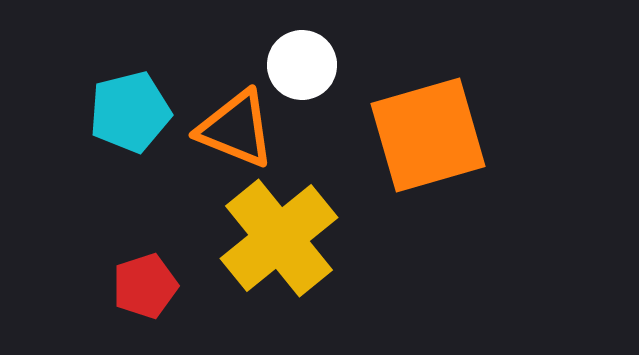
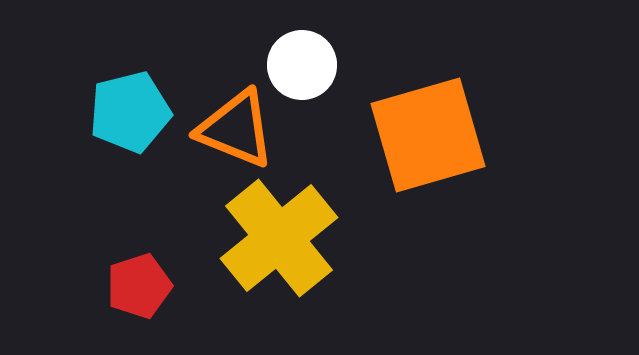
red pentagon: moved 6 px left
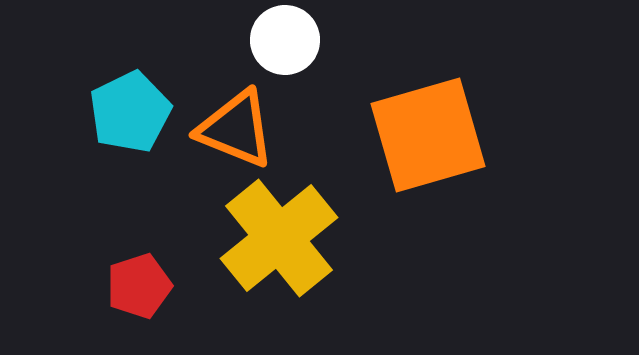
white circle: moved 17 px left, 25 px up
cyan pentagon: rotated 12 degrees counterclockwise
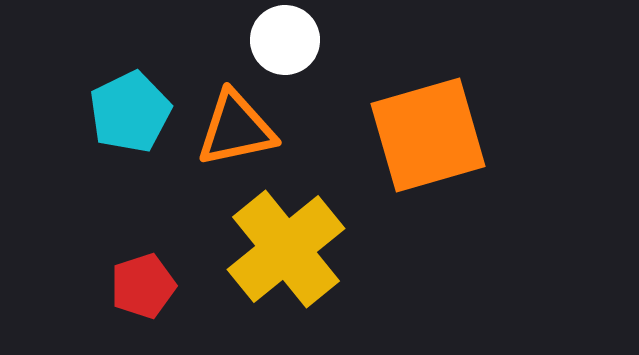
orange triangle: rotated 34 degrees counterclockwise
yellow cross: moved 7 px right, 11 px down
red pentagon: moved 4 px right
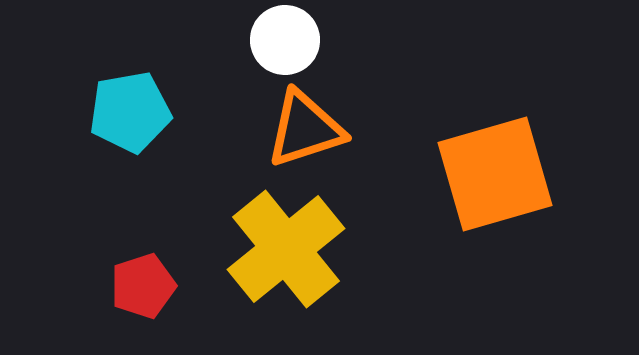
cyan pentagon: rotated 16 degrees clockwise
orange triangle: moved 69 px right; rotated 6 degrees counterclockwise
orange square: moved 67 px right, 39 px down
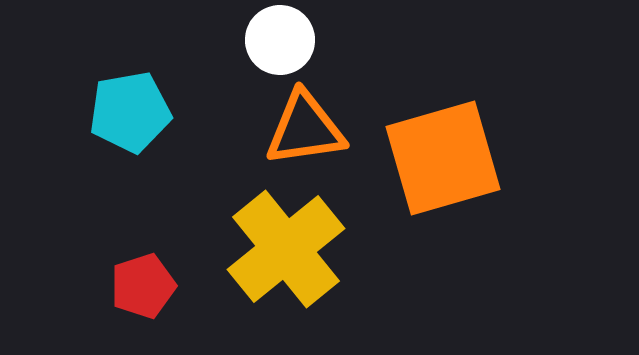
white circle: moved 5 px left
orange triangle: rotated 10 degrees clockwise
orange square: moved 52 px left, 16 px up
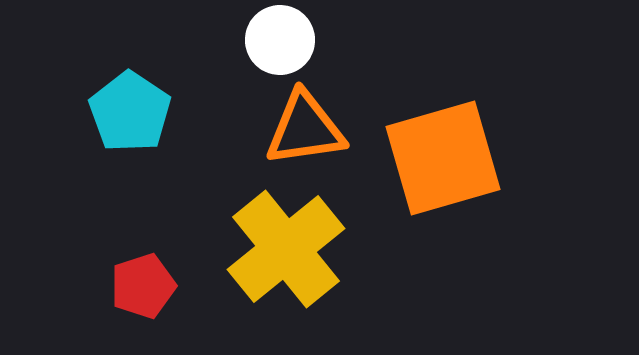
cyan pentagon: rotated 28 degrees counterclockwise
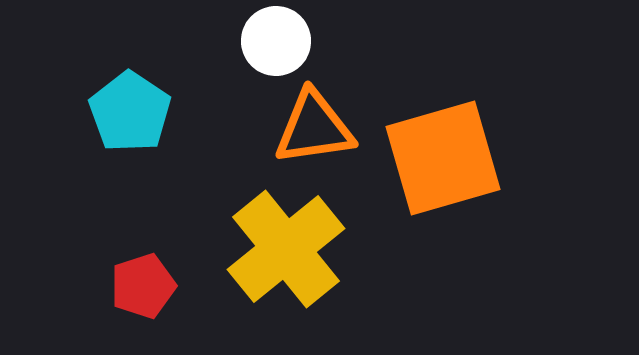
white circle: moved 4 px left, 1 px down
orange triangle: moved 9 px right, 1 px up
